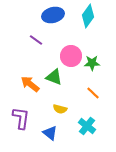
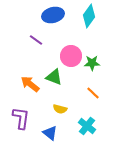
cyan diamond: moved 1 px right
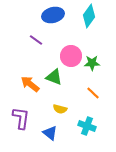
cyan cross: rotated 18 degrees counterclockwise
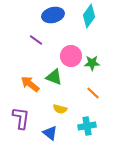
cyan cross: rotated 30 degrees counterclockwise
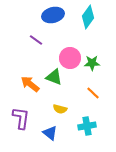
cyan diamond: moved 1 px left, 1 px down
pink circle: moved 1 px left, 2 px down
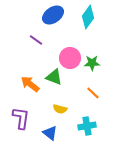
blue ellipse: rotated 20 degrees counterclockwise
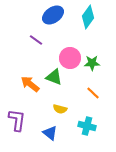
purple L-shape: moved 4 px left, 2 px down
cyan cross: rotated 24 degrees clockwise
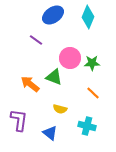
cyan diamond: rotated 15 degrees counterclockwise
purple L-shape: moved 2 px right
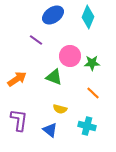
pink circle: moved 2 px up
orange arrow: moved 13 px left, 5 px up; rotated 108 degrees clockwise
blue triangle: moved 3 px up
